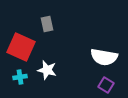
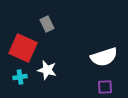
gray rectangle: rotated 14 degrees counterclockwise
red square: moved 2 px right, 1 px down
white semicircle: rotated 28 degrees counterclockwise
purple square: moved 1 px left, 2 px down; rotated 35 degrees counterclockwise
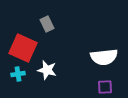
white semicircle: rotated 12 degrees clockwise
cyan cross: moved 2 px left, 3 px up
